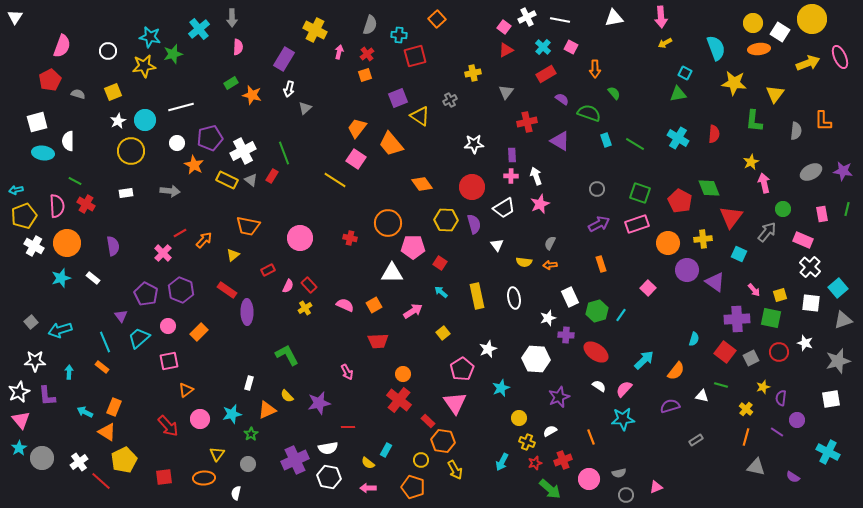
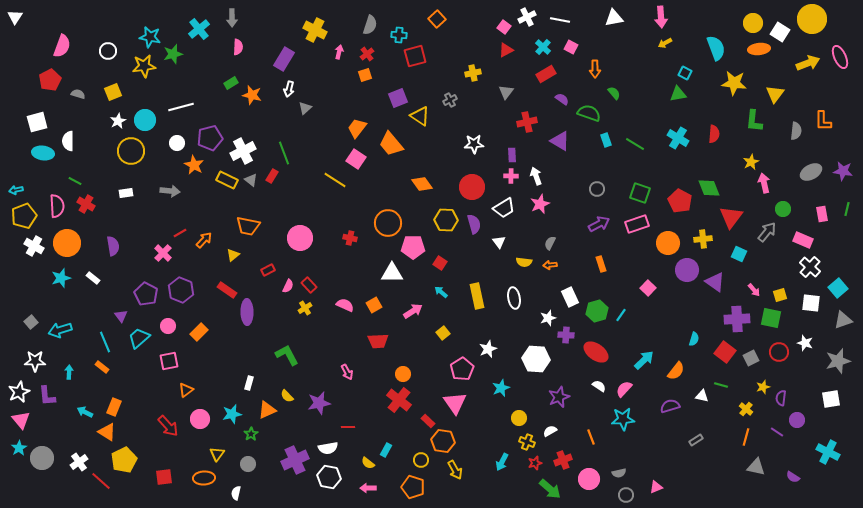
white triangle at (497, 245): moved 2 px right, 3 px up
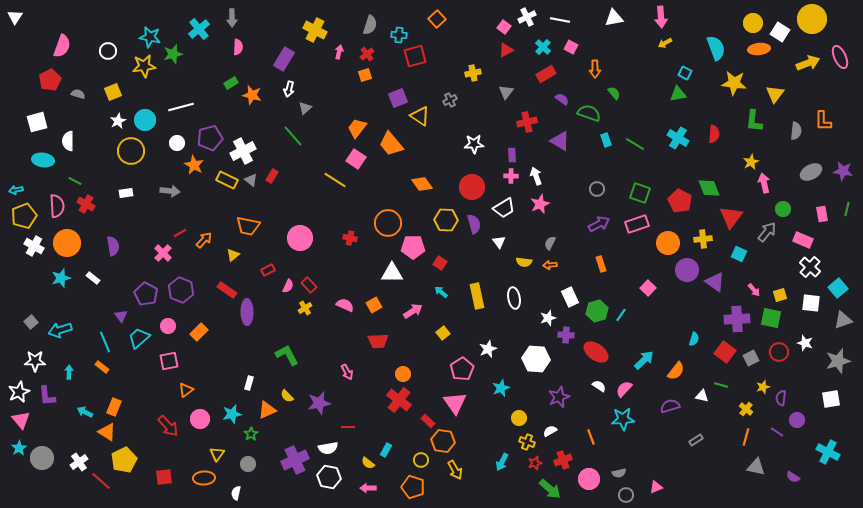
cyan ellipse at (43, 153): moved 7 px down
green line at (284, 153): moved 9 px right, 17 px up; rotated 20 degrees counterclockwise
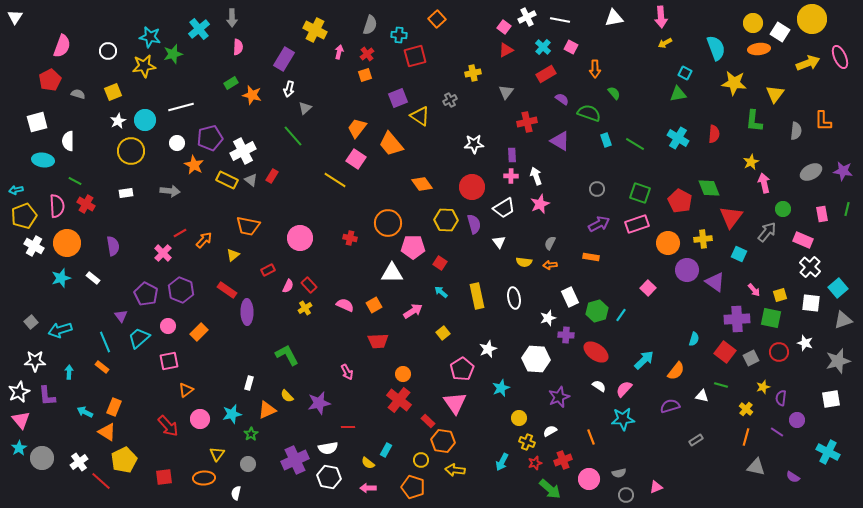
orange rectangle at (601, 264): moved 10 px left, 7 px up; rotated 63 degrees counterclockwise
yellow arrow at (455, 470): rotated 126 degrees clockwise
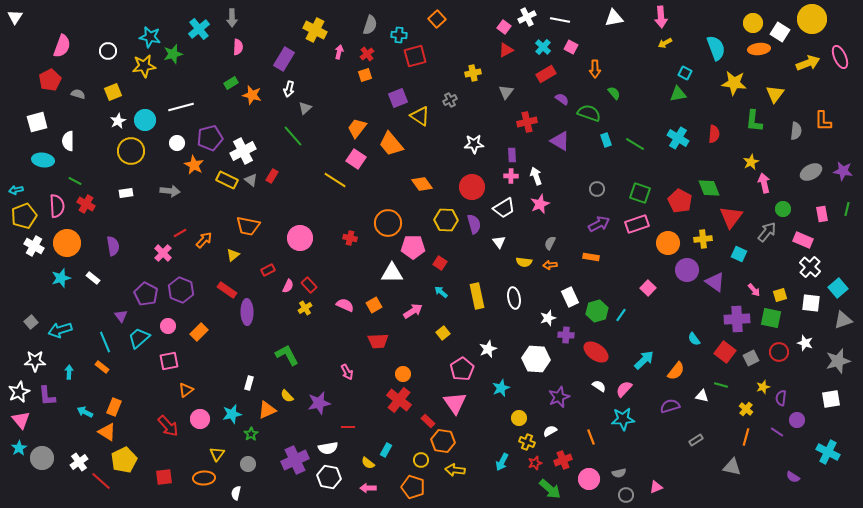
cyan semicircle at (694, 339): rotated 128 degrees clockwise
gray triangle at (756, 467): moved 24 px left
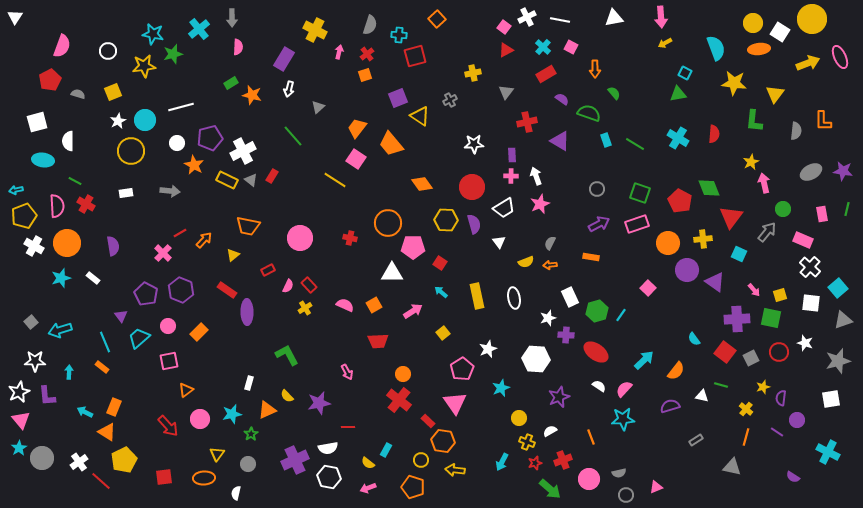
cyan star at (150, 37): moved 3 px right, 3 px up
gray triangle at (305, 108): moved 13 px right, 1 px up
yellow semicircle at (524, 262): moved 2 px right; rotated 28 degrees counterclockwise
pink arrow at (368, 488): rotated 21 degrees counterclockwise
